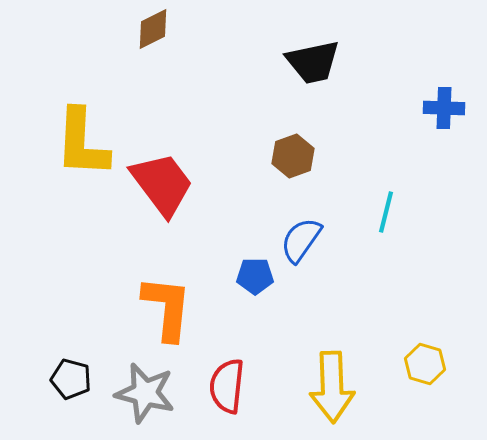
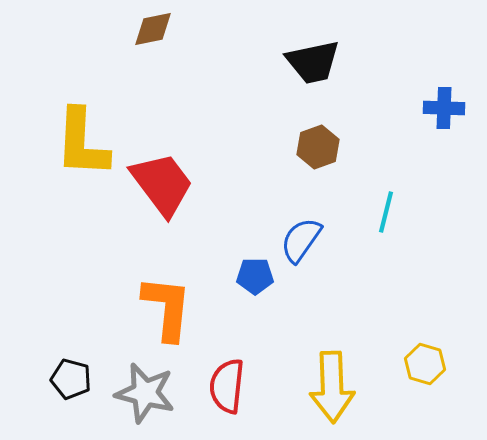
brown diamond: rotated 15 degrees clockwise
brown hexagon: moved 25 px right, 9 px up
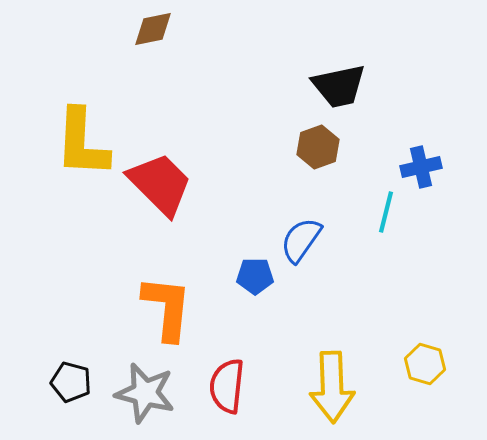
black trapezoid: moved 26 px right, 24 px down
blue cross: moved 23 px left, 59 px down; rotated 15 degrees counterclockwise
red trapezoid: moved 2 px left; rotated 8 degrees counterclockwise
black pentagon: moved 3 px down
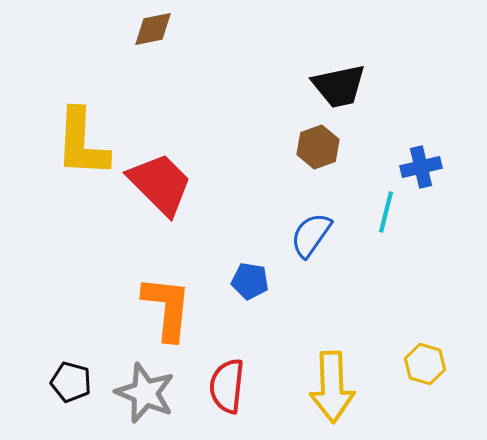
blue semicircle: moved 10 px right, 5 px up
blue pentagon: moved 5 px left, 5 px down; rotated 9 degrees clockwise
gray star: rotated 8 degrees clockwise
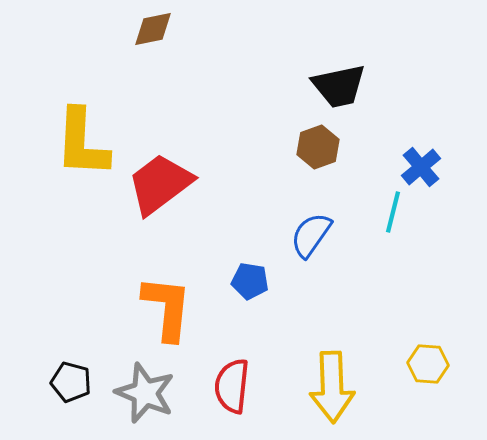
blue cross: rotated 27 degrees counterclockwise
red trapezoid: rotated 82 degrees counterclockwise
cyan line: moved 7 px right
yellow hexagon: moved 3 px right; rotated 12 degrees counterclockwise
red semicircle: moved 5 px right
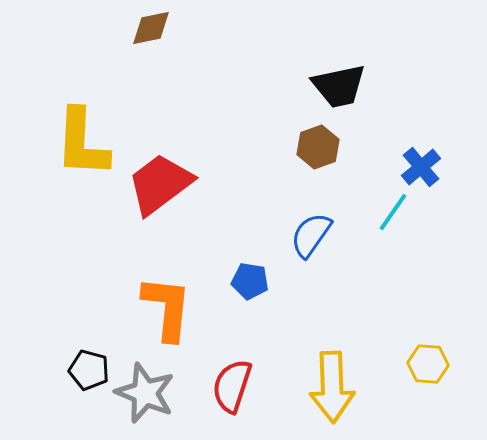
brown diamond: moved 2 px left, 1 px up
cyan line: rotated 21 degrees clockwise
black pentagon: moved 18 px right, 12 px up
red semicircle: rotated 12 degrees clockwise
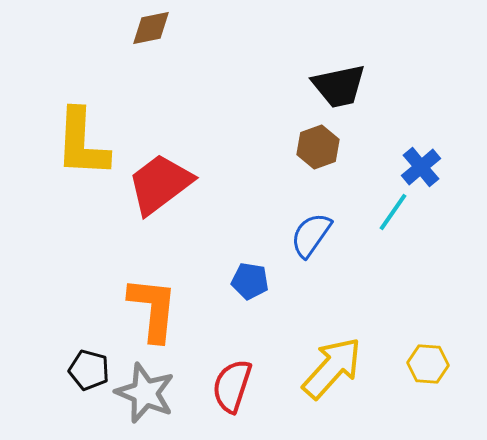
orange L-shape: moved 14 px left, 1 px down
yellow arrow: moved 19 px up; rotated 136 degrees counterclockwise
